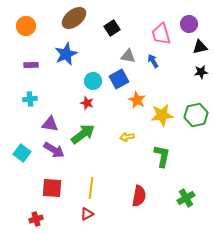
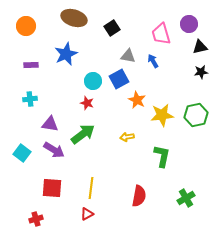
brown ellipse: rotated 55 degrees clockwise
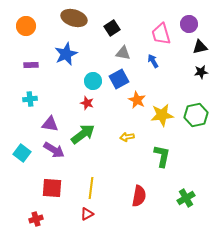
gray triangle: moved 5 px left, 3 px up
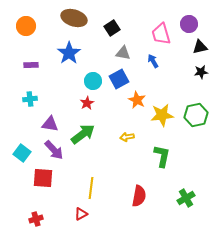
blue star: moved 3 px right, 1 px up; rotated 10 degrees counterclockwise
red star: rotated 24 degrees clockwise
purple arrow: rotated 15 degrees clockwise
red square: moved 9 px left, 10 px up
red triangle: moved 6 px left
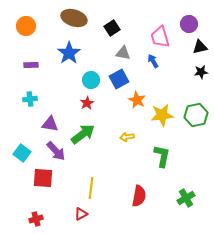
pink trapezoid: moved 1 px left, 3 px down
cyan circle: moved 2 px left, 1 px up
purple arrow: moved 2 px right, 1 px down
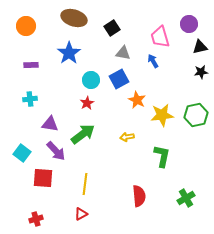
yellow line: moved 6 px left, 4 px up
red semicircle: rotated 15 degrees counterclockwise
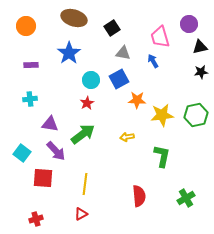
orange star: rotated 24 degrees counterclockwise
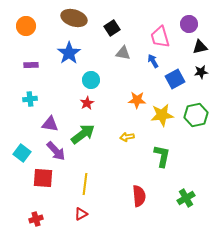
blue square: moved 56 px right
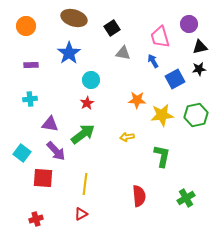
black star: moved 2 px left, 3 px up
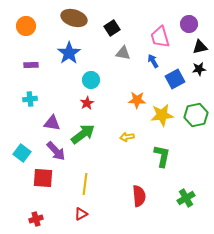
purple triangle: moved 2 px right, 1 px up
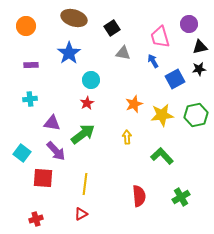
orange star: moved 3 px left, 4 px down; rotated 24 degrees counterclockwise
yellow arrow: rotated 96 degrees clockwise
green L-shape: rotated 55 degrees counterclockwise
green cross: moved 5 px left, 1 px up
